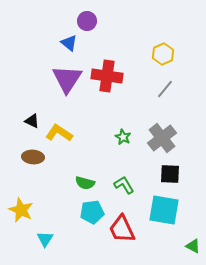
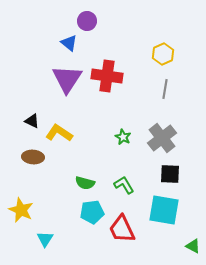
gray line: rotated 30 degrees counterclockwise
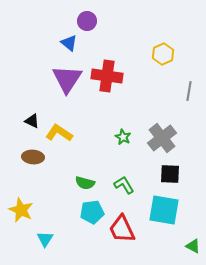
gray line: moved 24 px right, 2 px down
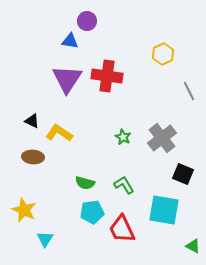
blue triangle: moved 1 px right, 2 px up; rotated 30 degrees counterclockwise
gray line: rotated 36 degrees counterclockwise
black square: moved 13 px right; rotated 20 degrees clockwise
yellow star: moved 3 px right
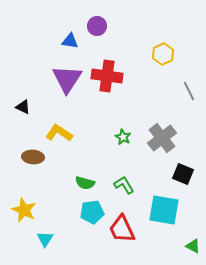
purple circle: moved 10 px right, 5 px down
black triangle: moved 9 px left, 14 px up
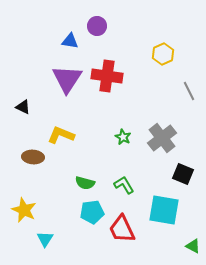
yellow L-shape: moved 2 px right, 2 px down; rotated 12 degrees counterclockwise
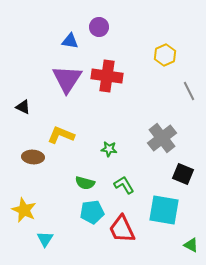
purple circle: moved 2 px right, 1 px down
yellow hexagon: moved 2 px right, 1 px down
green star: moved 14 px left, 12 px down; rotated 21 degrees counterclockwise
green triangle: moved 2 px left, 1 px up
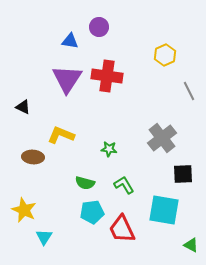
black square: rotated 25 degrees counterclockwise
cyan triangle: moved 1 px left, 2 px up
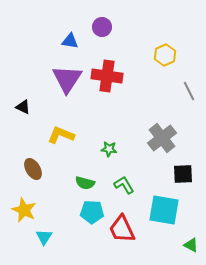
purple circle: moved 3 px right
brown ellipse: moved 12 px down; rotated 55 degrees clockwise
cyan pentagon: rotated 10 degrees clockwise
